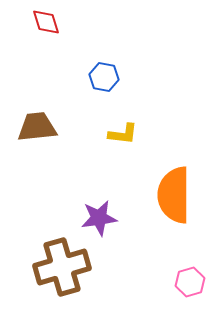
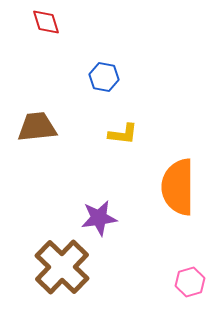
orange semicircle: moved 4 px right, 8 px up
brown cross: rotated 30 degrees counterclockwise
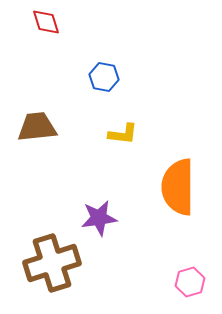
brown cross: moved 10 px left, 4 px up; rotated 28 degrees clockwise
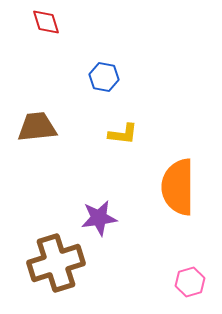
brown cross: moved 4 px right
